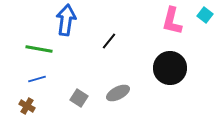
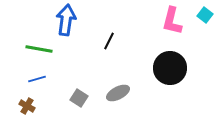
black line: rotated 12 degrees counterclockwise
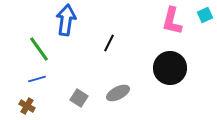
cyan square: rotated 28 degrees clockwise
black line: moved 2 px down
green line: rotated 44 degrees clockwise
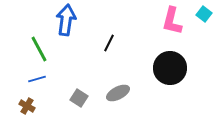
cyan square: moved 1 px left, 1 px up; rotated 28 degrees counterclockwise
green line: rotated 8 degrees clockwise
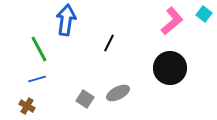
pink L-shape: rotated 144 degrees counterclockwise
gray square: moved 6 px right, 1 px down
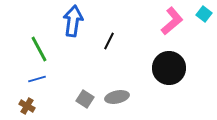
blue arrow: moved 7 px right, 1 px down
black line: moved 2 px up
black circle: moved 1 px left
gray ellipse: moved 1 px left, 4 px down; rotated 15 degrees clockwise
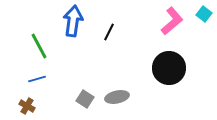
black line: moved 9 px up
green line: moved 3 px up
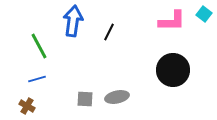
pink L-shape: rotated 40 degrees clockwise
black circle: moved 4 px right, 2 px down
gray square: rotated 30 degrees counterclockwise
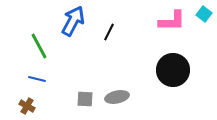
blue arrow: rotated 20 degrees clockwise
blue line: rotated 30 degrees clockwise
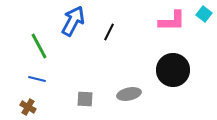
gray ellipse: moved 12 px right, 3 px up
brown cross: moved 1 px right, 1 px down
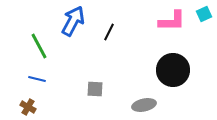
cyan square: rotated 28 degrees clockwise
gray ellipse: moved 15 px right, 11 px down
gray square: moved 10 px right, 10 px up
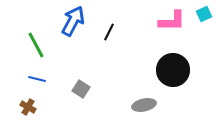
green line: moved 3 px left, 1 px up
gray square: moved 14 px left; rotated 30 degrees clockwise
